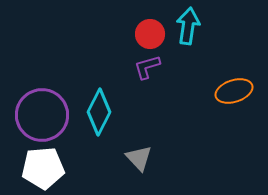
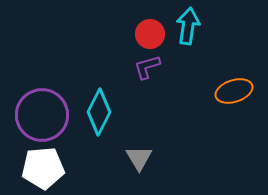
gray triangle: rotated 12 degrees clockwise
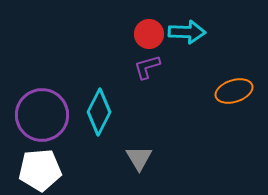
cyan arrow: moved 1 px left, 6 px down; rotated 84 degrees clockwise
red circle: moved 1 px left
white pentagon: moved 3 px left, 2 px down
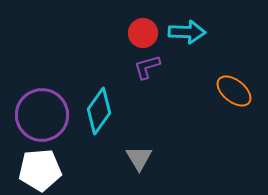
red circle: moved 6 px left, 1 px up
orange ellipse: rotated 57 degrees clockwise
cyan diamond: moved 1 px up; rotated 9 degrees clockwise
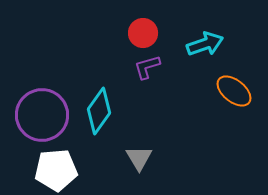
cyan arrow: moved 18 px right, 12 px down; rotated 21 degrees counterclockwise
white pentagon: moved 16 px right
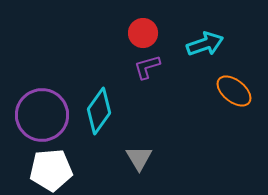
white pentagon: moved 5 px left
